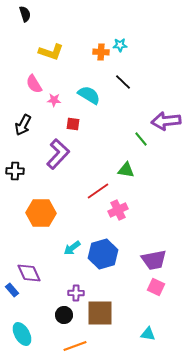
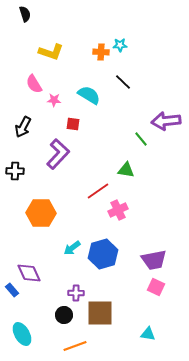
black arrow: moved 2 px down
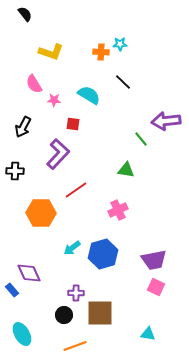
black semicircle: rotated 21 degrees counterclockwise
cyan star: moved 1 px up
red line: moved 22 px left, 1 px up
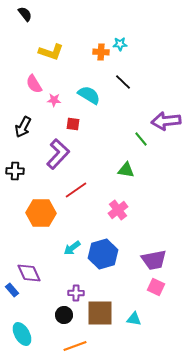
pink cross: rotated 12 degrees counterclockwise
cyan triangle: moved 14 px left, 15 px up
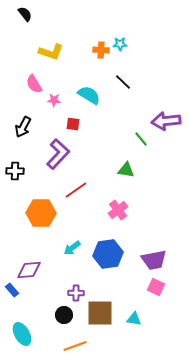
orange cross: moved 2 px up
blue hexagon: moved 5 px right; rotated 8 degrees clockwise
purple diamond: moved 3 px up; rotated 70 degrees counterclockwise
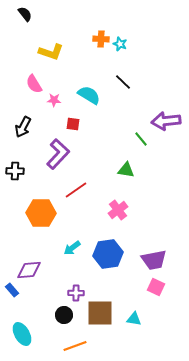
cyan star: rotated 24 degrees clockwise
orange cross: moved 11 px up
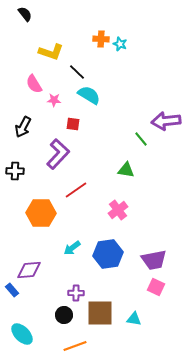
black line: moved 46 px left, 10 px up
cyan ellipse: rotated 15 degrees counterclockwise
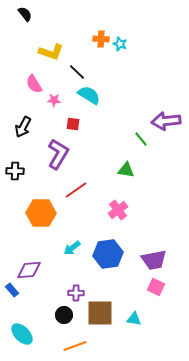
purple L-shape: rotated 12 degrees counterclockwise
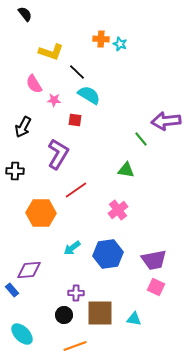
red square: moved 2 px right, 4 px up
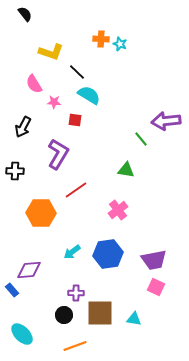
pink star: moved 2 px down
cyan arrow: moved 4 px down
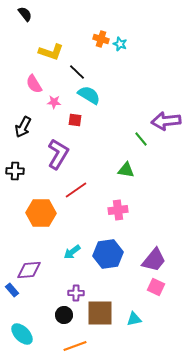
orange cross: rotated 14 degrees clockwise
pink cross: rotated 30 degrees clockwise
purple trapezoid: rotated 40 degrees counterclockwise
cyan triangle: rotated 21 degrees counterclockwise
